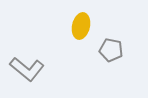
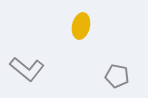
gray pentagon: moved 6 px right, 26 px down
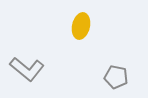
gray pentagon: moved 1 px left, 1 px down
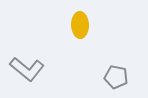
yellow ellipse: moved 1 px left, 1 px up; rotated 15 degrees counterclockwise
